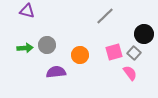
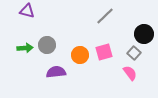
pink square: moved 10 px left
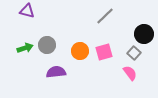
green arrow: rotated 14 degrees counterclockwise
orange circle: moved 4 px up
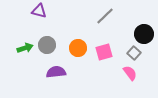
purple triangle: moved 12 px right
orange circle: moved 2 px left, 3 px up
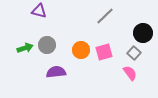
black circle: moved 1 px left, 1 px up
orange circle: moved 3 px right, 2 px down
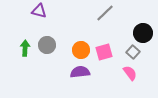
gray line: moved 3 px up
green arrow: rotated 70 degrees counterclockwise
gray square: moved 1 px left, 1 px up
purple semicircle: moved 24 px right
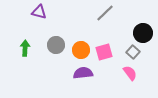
purple triangle: moved 1 px down
gray circle: moved 9 px right
purple semicircle: moved 3 px right, 1 px down
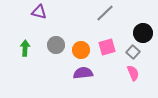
pink square: moved 3 px right, 5 px up
pink semicircle: moved 3 px right; rotated 14 degrees clockwise
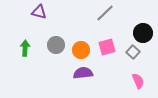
pink semicircle: moved 5 px right, 8 px down
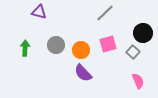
pink square: moved 1 px right, 3 px up
purple semicircle: rotated 126 degrees counterclockwise
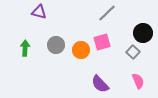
gray line: moved 2 px right
pink square: moved 6 px left, 2 px up
purple semicircle: moved 17 px right, 11 px down
